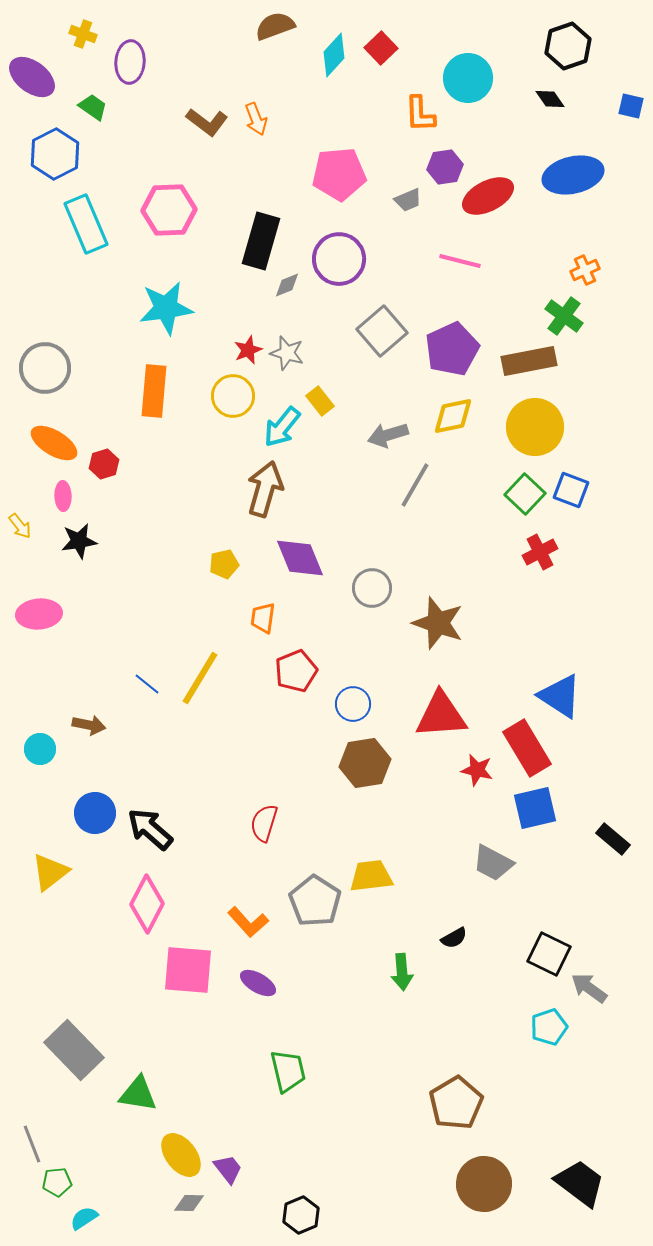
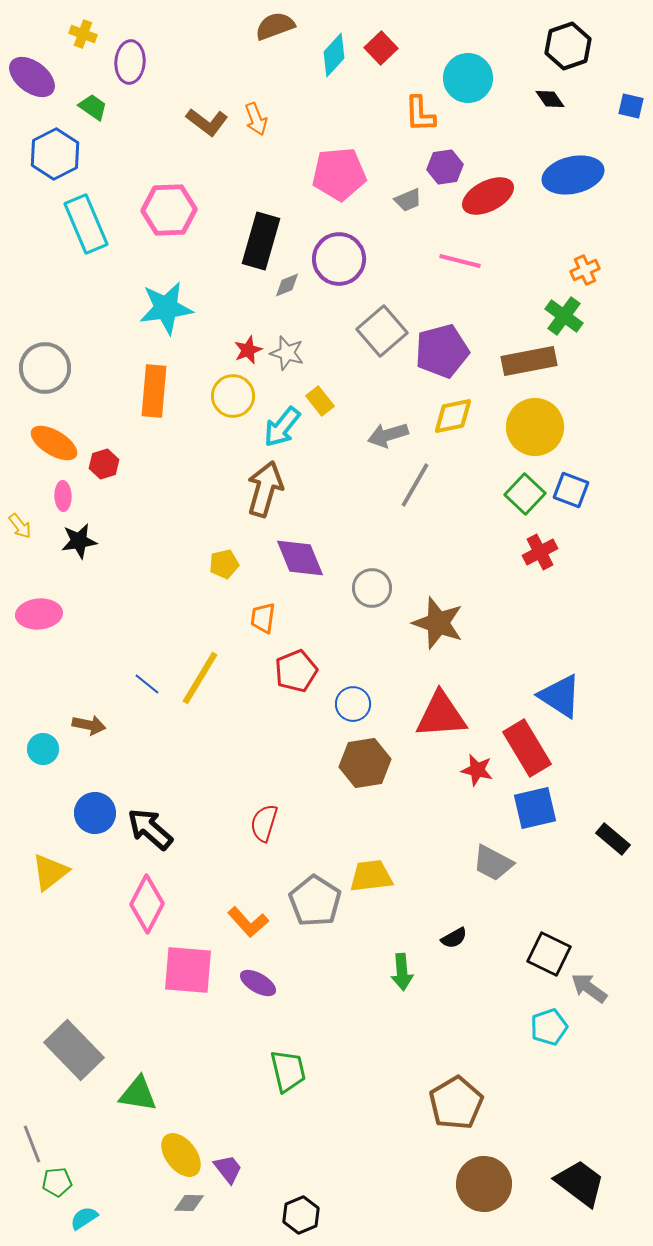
purple pentagon at (452, 349): moved 10 px left, 2 px down; rotated 10 degrees clockwise
cyan circle at (40, 749): moved 3 px right
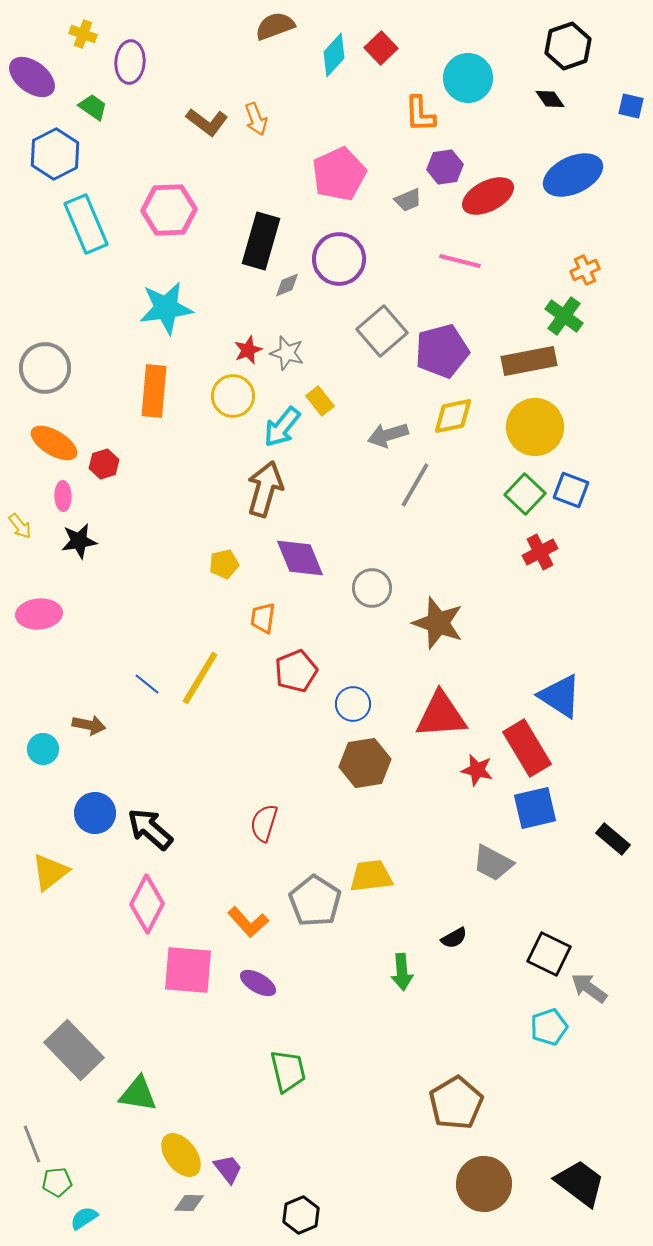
pink pentagon at (339, 174): rotated 20 degrees counterclockwise
blue ellipse at (573, 175): rotated 12 degrees counterclockwise
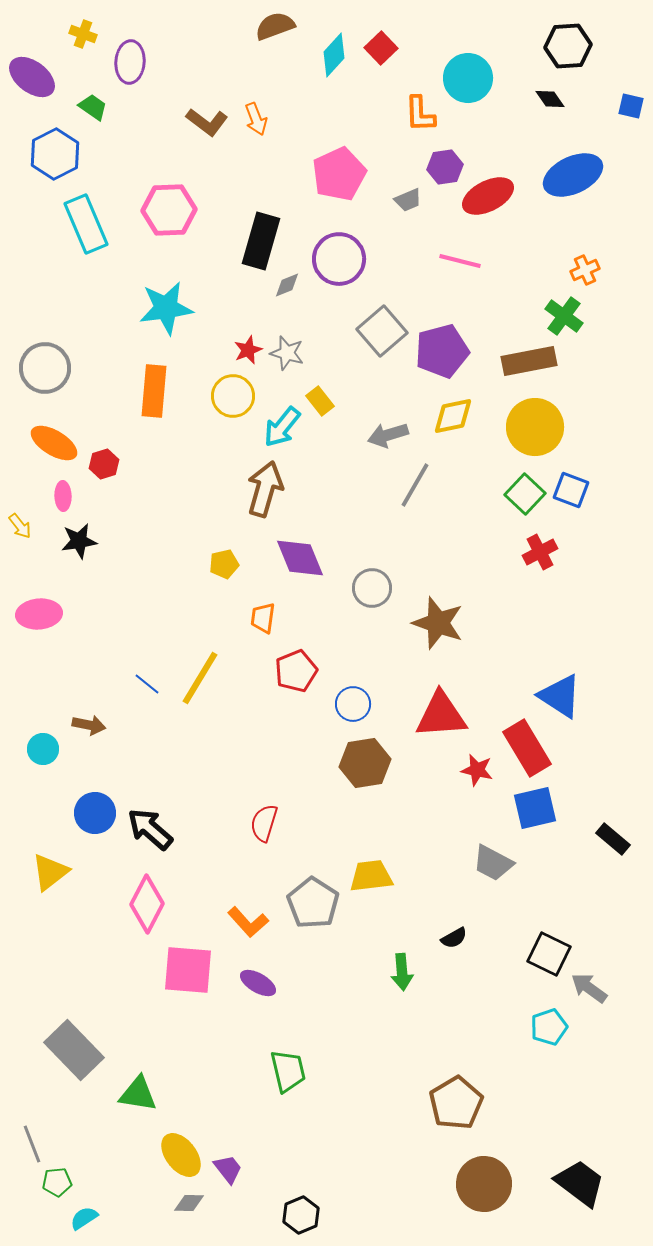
black hexagon at (568, 46): rotated 15 degrees clockwise
gray pentagon at (315, 901): moved 2 px left, 2 px down
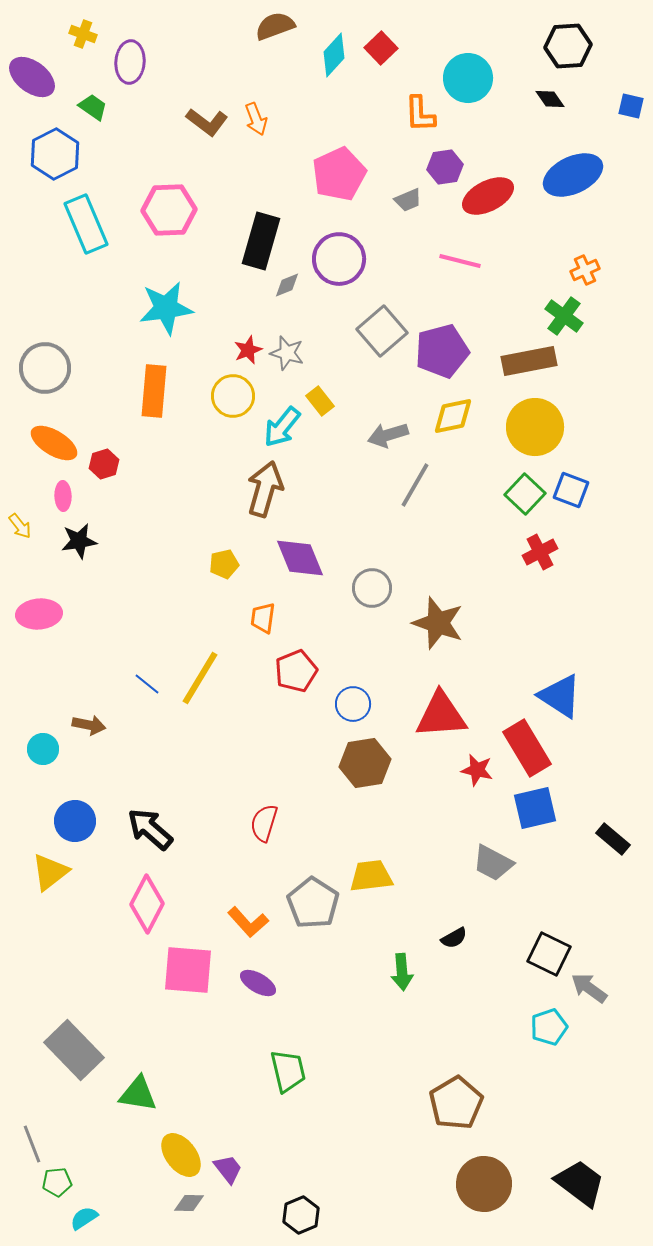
blue circle at (95, 813): moved 20 px left, 8 px down
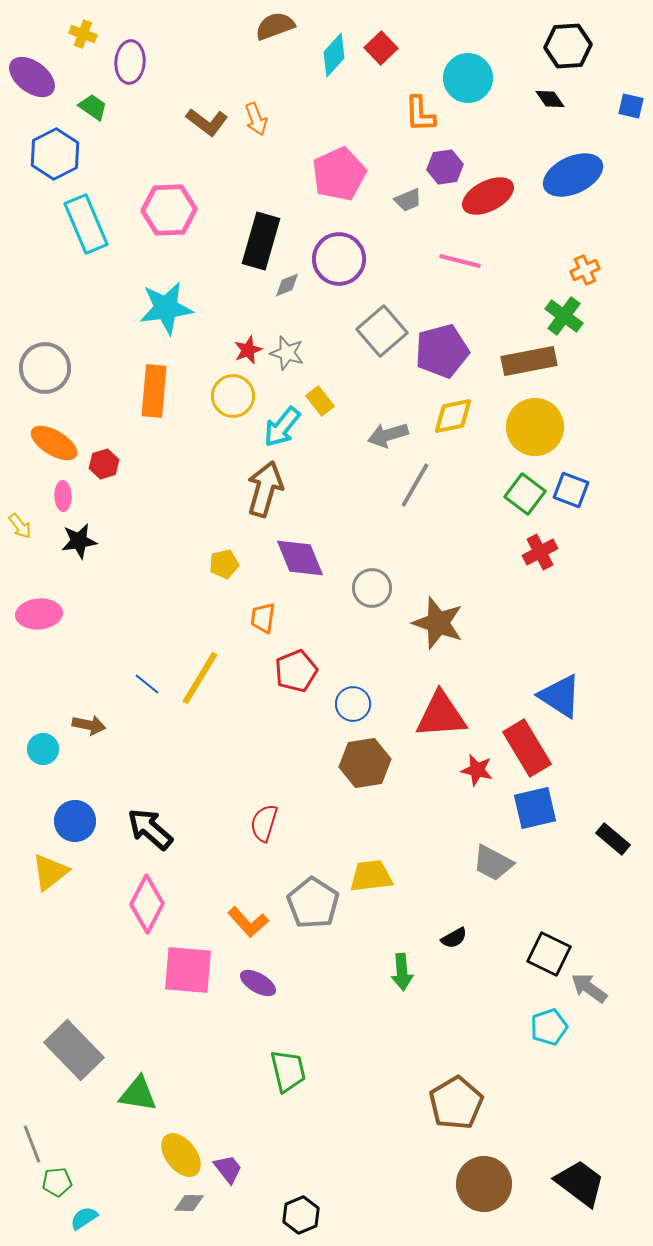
green square at (525, 494): rotated 6 degrees counterclockwise
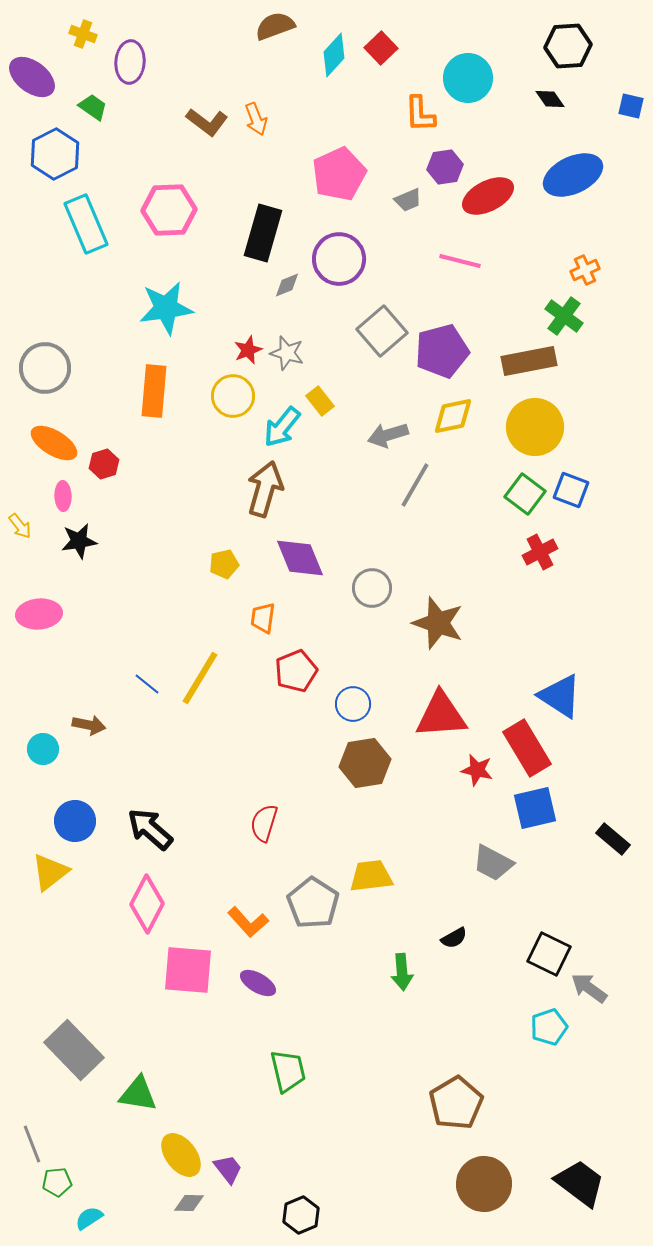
black rectangle at (261, 241): moved 2 px right, 8 px up
cyan semicircle at (84, 1218): moved 5 px right
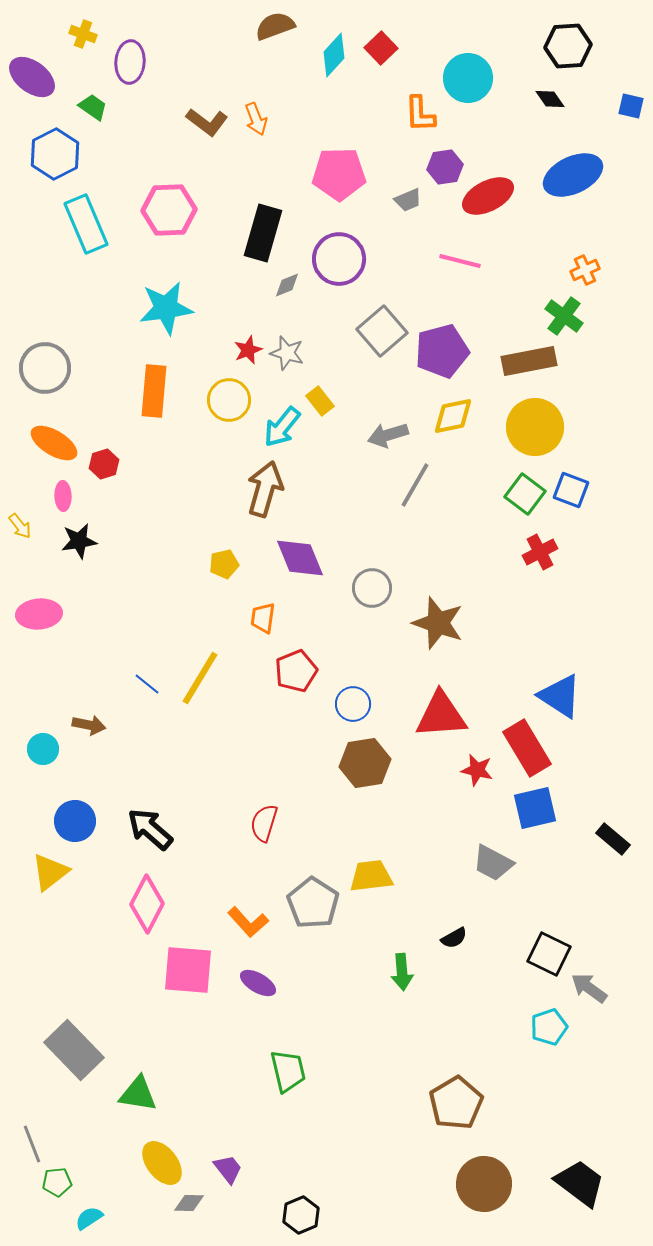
pink pentagon at (339, 174): rotated 24 degrees clockwise
yellow circle at (233, 396): moved 4 px left, 4 px down
yellow ellipse at (181, 1155): moved 19 px left, 8 px down
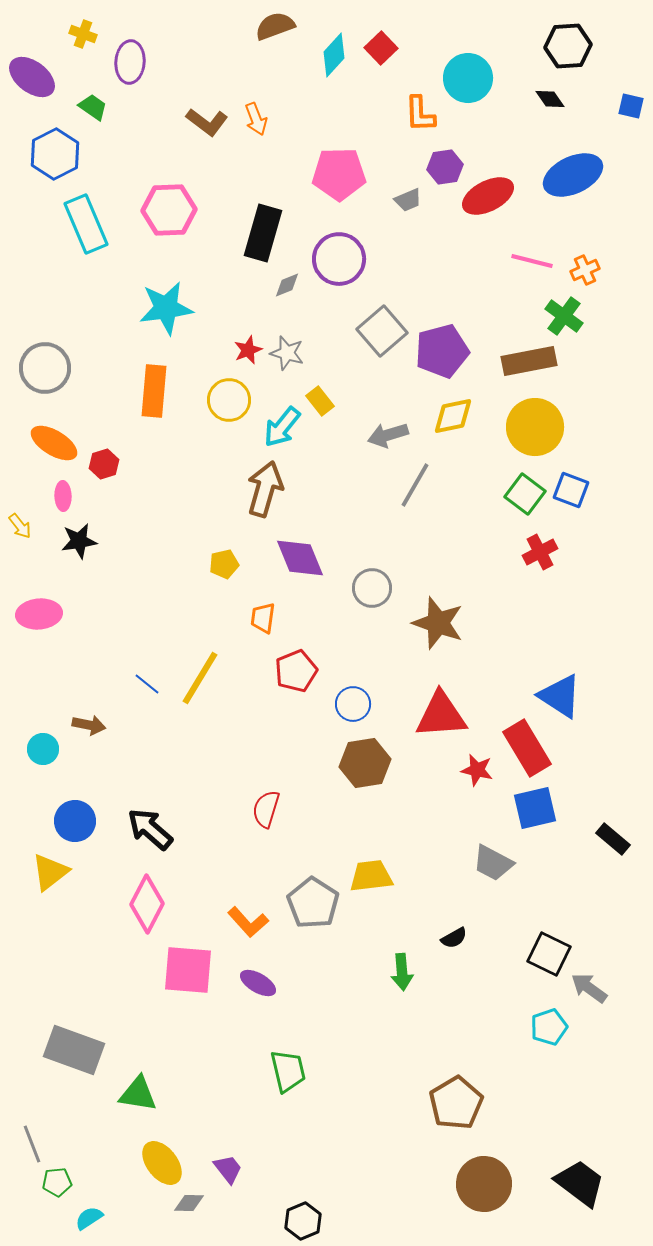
pink line at (460, 261): moved 72 px right
red semicircle at (264, 823): moved 2 px right, 14 px up
gray rectangle at (74, 1050): rotated 26 degrees counterclockwise
black hexagon at (301, 1215): moved 2 px right, 6 px down
